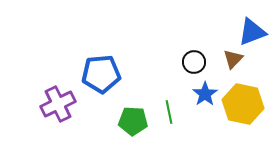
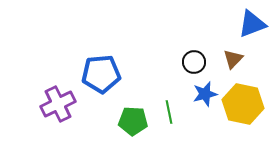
blue triangle: moved 8 px up
blue star: rotated 20 degrees clockwise
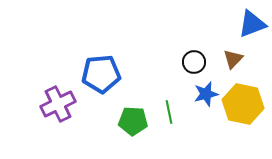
blue star: moved 1 px right
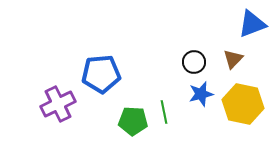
blue star: moved 5 px left
green line: moved 5 px left
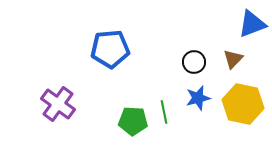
blue pentagon: moved 9 px right, 25 px up
blue star: moved 3 px left, 4 px down
purple cross: rotated 28 degrees counterclockwise
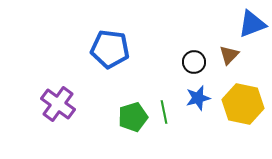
blue pentagon: rotated 12 degrees clockwise
brown triangle: moved 4 px left, 4 px up
green pentagon: moved 4 px up; rotated 20 degrees counterclockwise
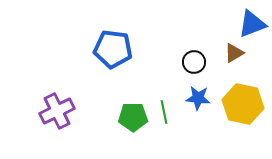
blue pentagon: moved 3 px right
brown triangle: moved 5 px right, 2 px up; rotated 15 degrees clockwise
blue star: rotated 20 degrees clockwise
purple cross: moved 1 px left, 7 px down; rotated 28 degrees clockwise
green pentagon: rotated 16 degrees clockwise
